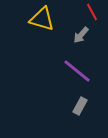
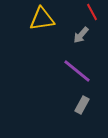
yellow triangle: rotated 24 degrees counterclockwise
gray rectangle: moved 2 px right, 1 px up
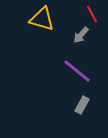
red line: moved 2 px down
yellow triangle: rotated 24 degrees clockwise
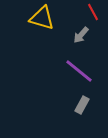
red line: moved 1 px right, 2 px up
yellow triangle: moved 1 px up
purple line: moved 2 px right
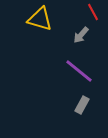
yellow triangle: moved 2 px left, 1 px down
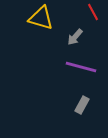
yellow triangle: moved 1 px right, 1 px up
gray arrow: moved 6 px left, 2 px down
purple line: moved 2 px right, 4 px up; rotated 24 degrees counterclockwise
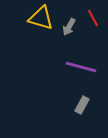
red line: moved 6 px down
gray arrow: moved 6 px left, 10 px up; rotated 12 degrees counterclockwise
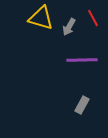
purple line: moved 1 px right, 7 px up; rotated 16 degrees counterclockwise
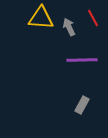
yellow triangle: rotated 12 degrees counterclockwise
gray arrow: rotated 126 degrees clockwise
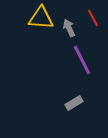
gray arrow: moved 1 px down
purple line: rotated 64 degrees clockwise
gray rectangle: moved 8 px left, 2 px up; rotated 30 degrees clockwise
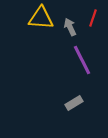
red line: rotated 48 degrees clockwise
gray arrow: moved 1 px right, 1 px up
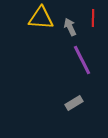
red line: rotated 18 degrees counterclockwise
